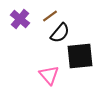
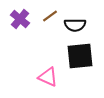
black semicircle: moved 15 px right, 8 px up; rotated 50 degrees clockwise
pink triangle: moved 1 px left, 2 px down; rotated 25 degrees counterclockwise
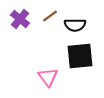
pink triangle: rotated 30 degrees clockwise
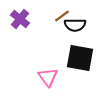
brown line: moved 12 px right
black square: moved 2 px down; rotated 16 degrees clockwise
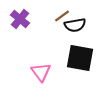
black semicircle: rotated 10 degrees counterclockwise
pink triangle: moved 7 px left, 5 px up
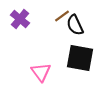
black semicircle: rotated 75 degrees clockwise
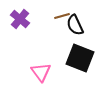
brown line: rotated 21 degrees clockwise
black square: rotated 12 degrees clockwise
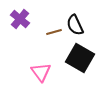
brown line: moved 8 px left, 16 px down
black square: rotated 8 degrees clockwise
